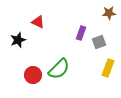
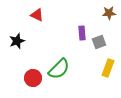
red triangle: moved 1 px left, 7 px up
purple rectangle: moved 1 px right; rotated 24 degrees counterclockwise
black star: moved 1 px left, 1 px down
red circle: moved 3 px down
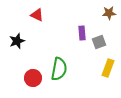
green semicircle: rotated 35 degrees counterclockwise
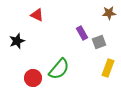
purple rectangle: rotated 24 degrees counterclockwise
green semicircle: rotated 30 degrees clockwise
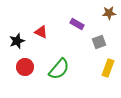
red triangle: moved 4 px right, 17 px down
purple rectangle: moved 5 px left, 9 px up; rotated 32 degrees counterclockwise
red circle: moved 8 px left, 11 px up
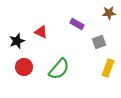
red circle: moved 1 px left
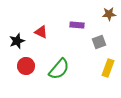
brown star: moved 1 px down
purple rectangle: moved 1 px down; rotated 24 degrees counterclockwise
red circle: moved 2 px right, 1 px up
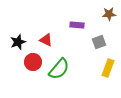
red triangle: moved 5 px right, 8 px down
black star: moved 1 px right, 1 px down
red circle: moved 7 px right, 4 px up
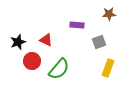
red circle: moved 1 px left, 1 px up
